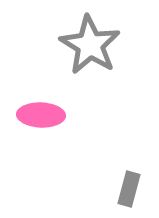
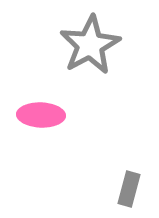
gray star: rotated 12 degrees clockwise
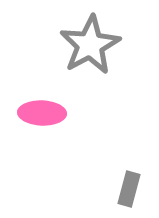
pink ellipse: moved 1 px right, 2 px up
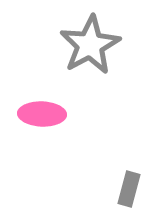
pink ellipse: moved 1 px down
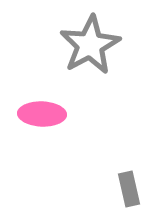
gray rectangle: rotated 28 degrees counterclockwise
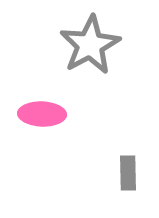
gray rectangle: moved 1 px left, 16 px up; rotated 12 degrees clockwise
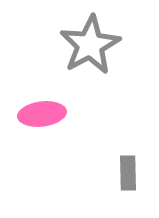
pink ellipse: rotated 9 degrees counterclockwise
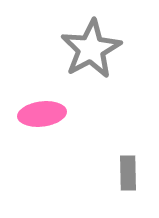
gray star: moved 1 px right, 4 px down
